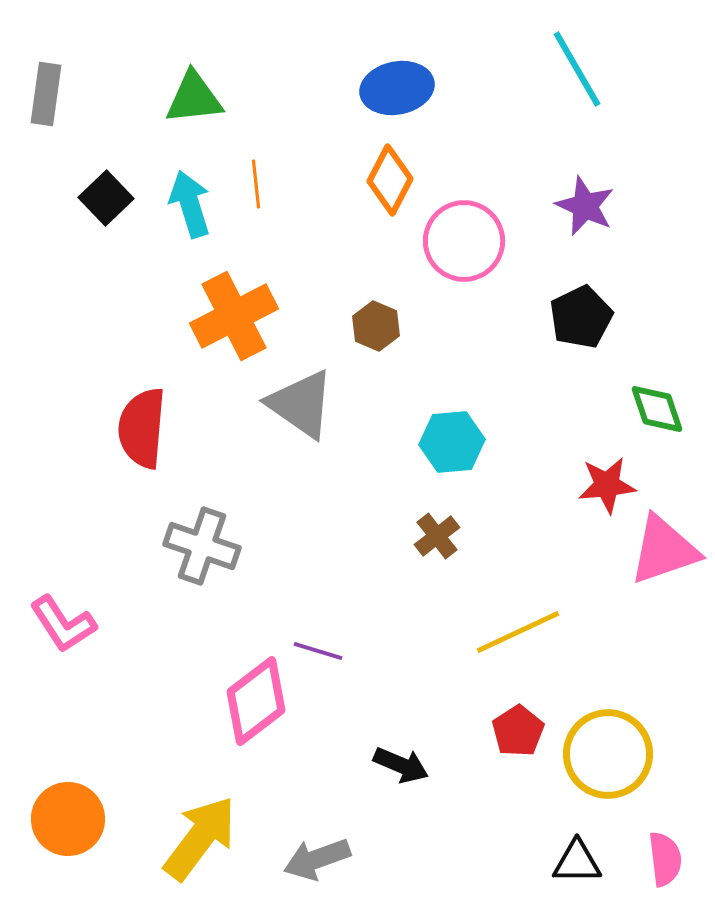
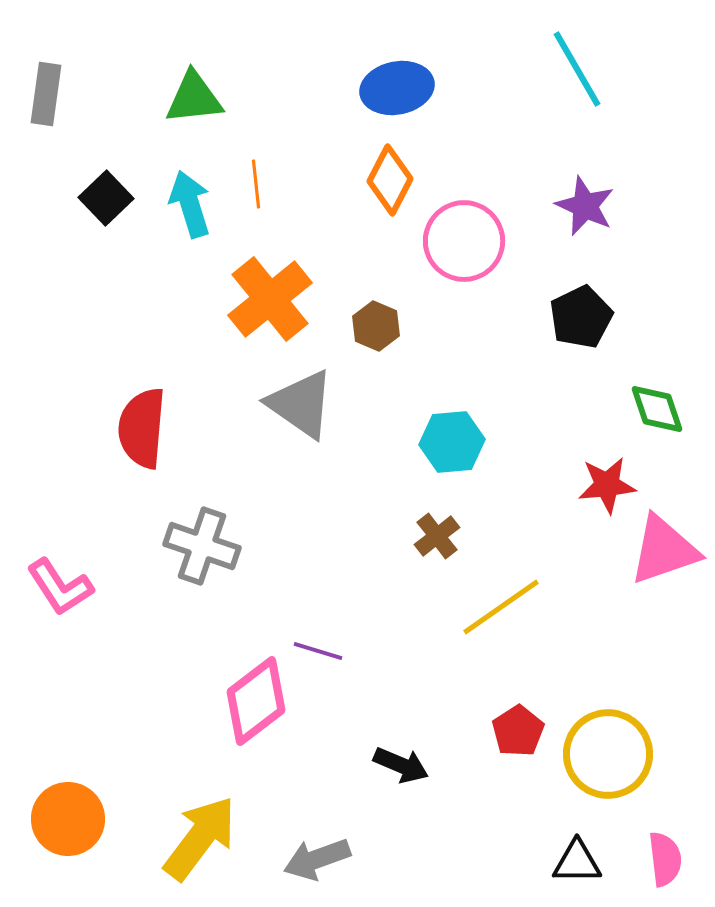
orange cross: moved 36 px right, 17 px up; rotated 12 degrees counterclockwise
pink L-shape: moved 3 px left, 37 px up
yellow line: moved 17 px left, 25 px up; rotated 10 degrees counterclockwise
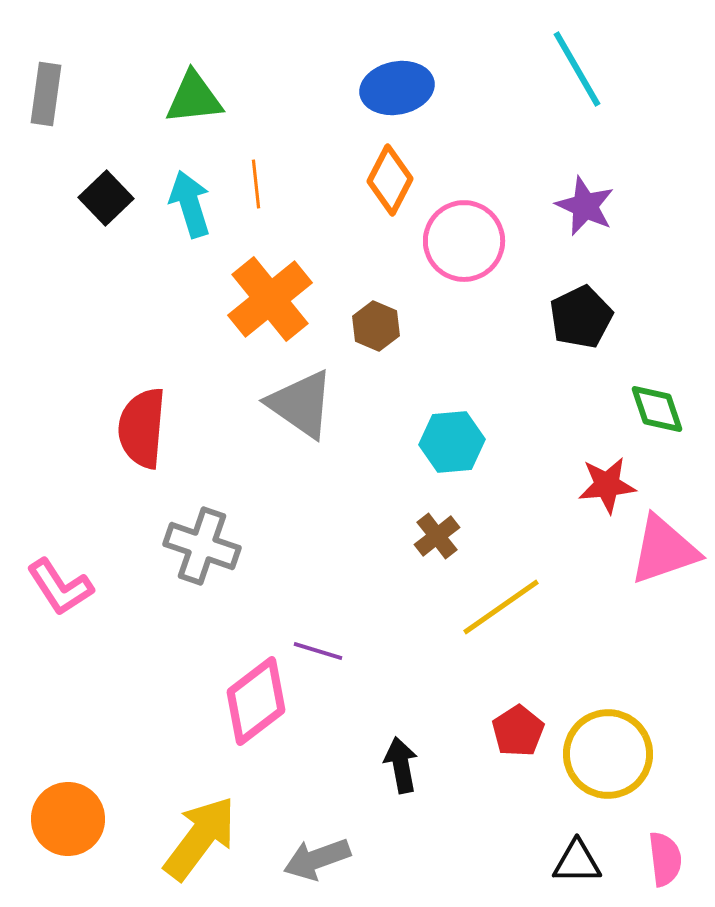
black arrow: rotated 124 degrees counterclockwise
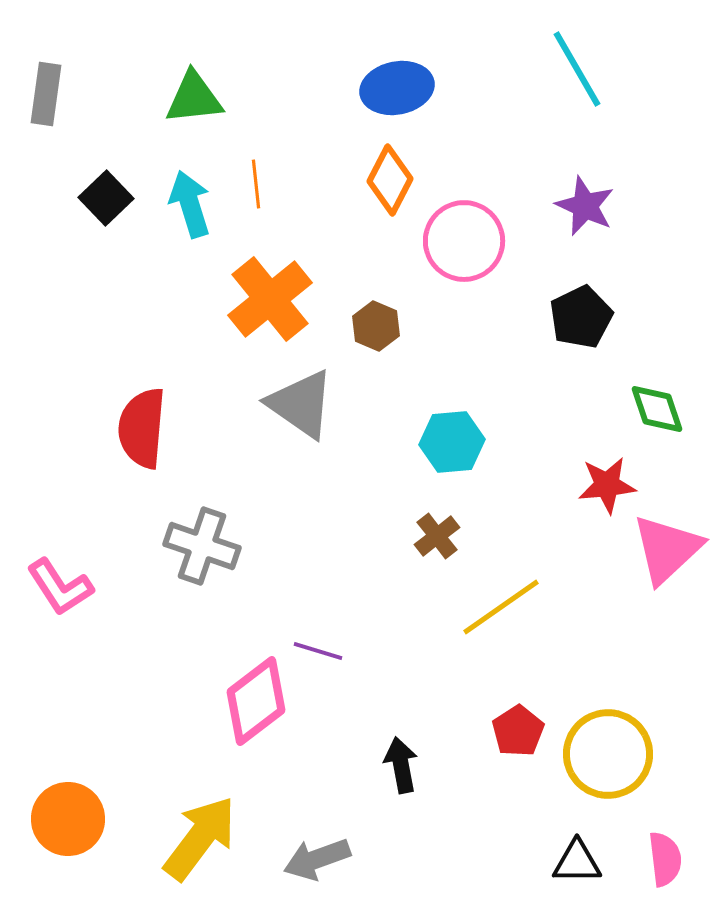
pink triangle: moved 3 px right, 1 px up; rotated 24 degrees counterclockwise
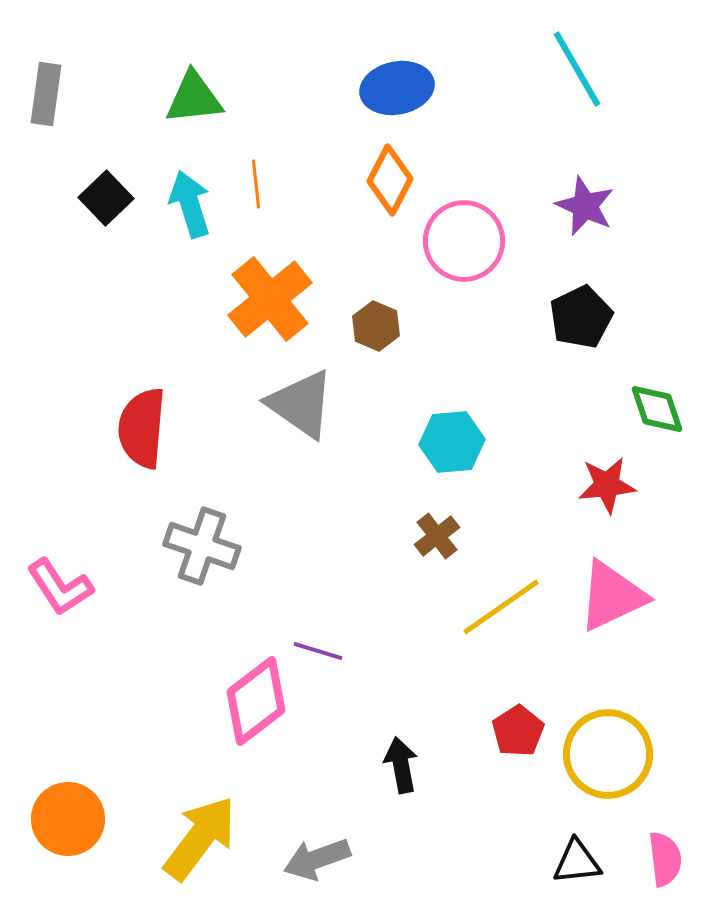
pink triangle: moved 55 px left, 47 px down; rotated 18 degrees clockwise
black triangle: rotated 6 degrees counterclockwise
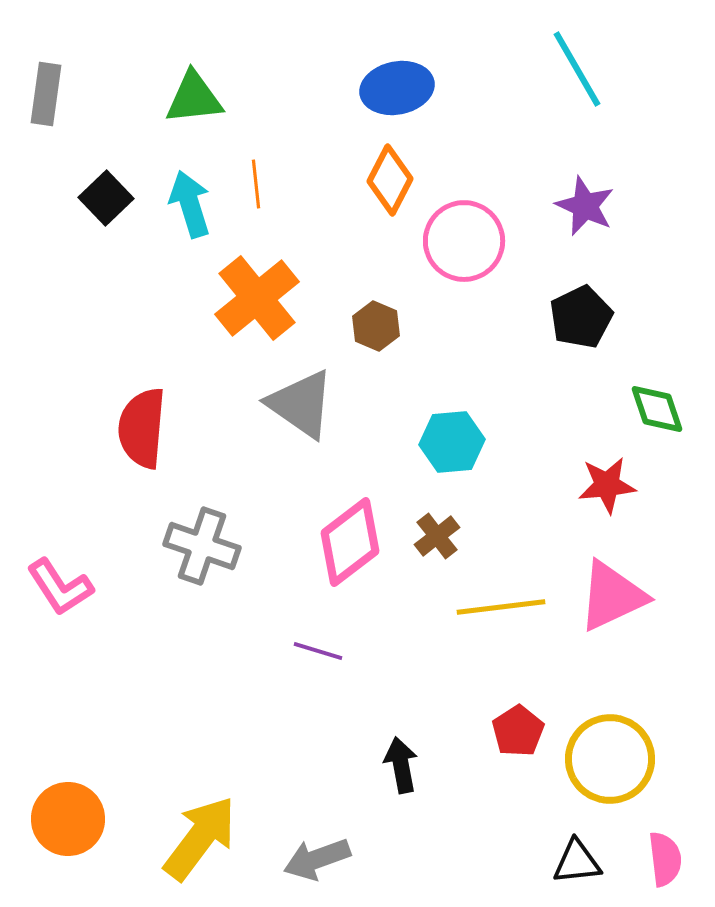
orange cross: moved 13 px left, 1 px up
yellow line: rotated 28 degrees clockwise
pink diamond: moved 94 px right, 159 px up
yellow circle: moved 2 px right, 5 px down
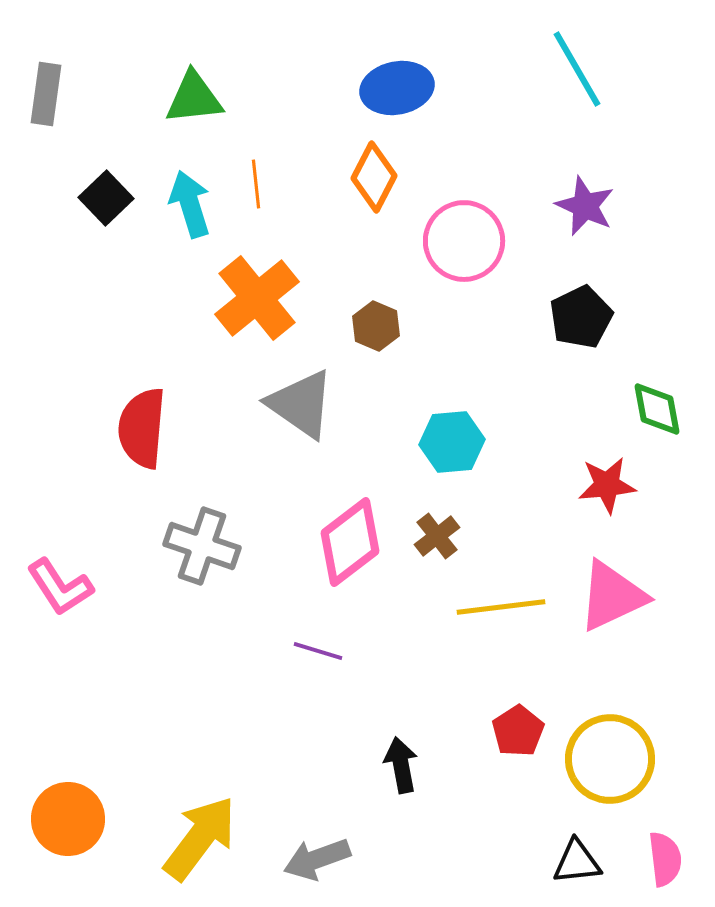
orange diamond: moved 16 px left, 3 px up
green diamond: rotated 8 degrees clockwise
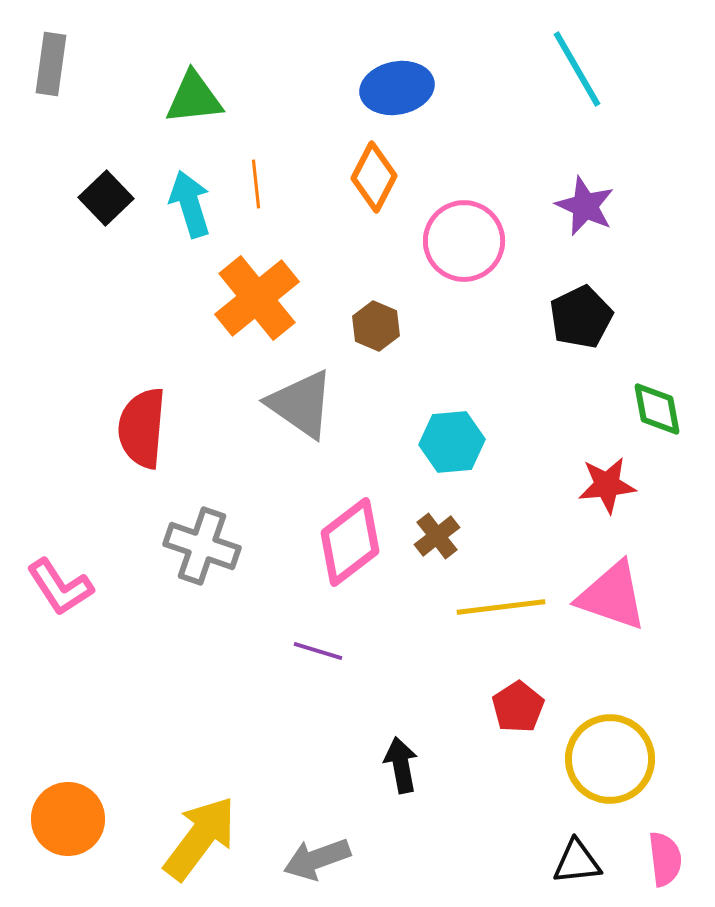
gray rectangle: moved 5 px right, 30 px up
pink triangle: rotated 44 degrees clockwise
red pentagon: moved 24 px up
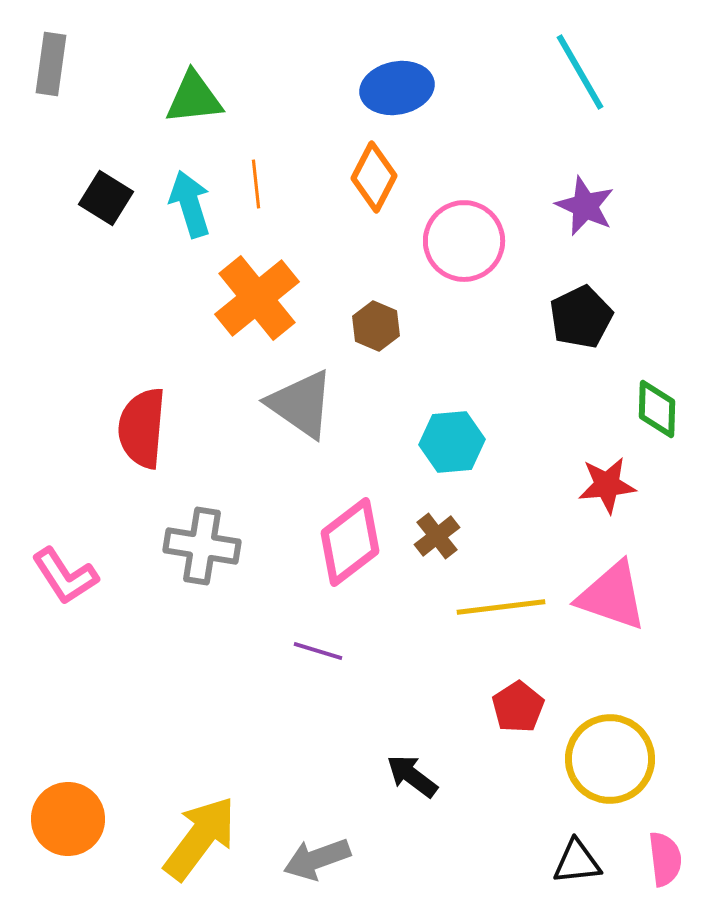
cyan line: moved 3 px right, 3 px down
black square: rotated 14 degrees counterclockwise
green diamond: rotated 12 degrees clockwise
gray cross: rotated 10 degrees counterclockwise
pink L-shape: moved 5 px right, 11 px up
black arrow: moved 11 px right, 11 px down; rotated 42 degrees counterclockwise
